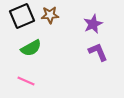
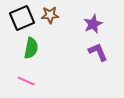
black square: moved 2 px down
green semicircle: rotated 50 degrees counterclockwise
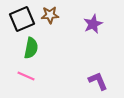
black square: moved 1 px down
purple L-shape: moved 29 px down
pink line: moved 5 px up
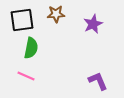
brown star: moved 6 px right, 1 px up
black square: moved 1 px down; rotated 15 degrees clockwise
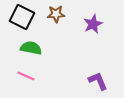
black square: moved 3 px up; rotated 35 degrees clockwise
green semicircle: rotated 90 degrees counterclockwise
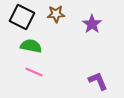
purple star: moved 1 px left; rotated 12 degrees counterclockwise
green semicircle: moved 2 px up
pink line: moved 8 px right, 4 px up
